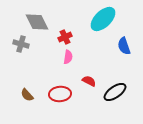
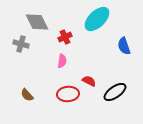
cyan ellipse: moved 6 px left
pink semicircle: moved 6 px left, 4 px down
red ellipse: moved 8 px right
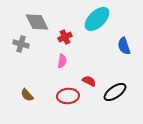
red ellipse: moved 2 px down
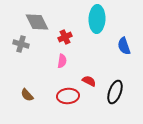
cyan ellipse: rotated 44 degrees counterclockwise
black ellipse: rotated 35 degrees counterclockwise
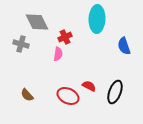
pink semicircle: moved 4 px left, 7 px up
red semicircle: moved 5 px down
red ellipse: rotated 30 degrees clockwise
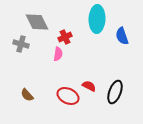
blue semicircle: moved 2 px left, 10 px up
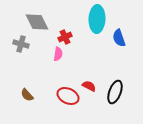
blue semicircle: moved 3 px left, 2 px down
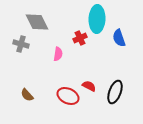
red cross: moved 15 px right, 1 px down
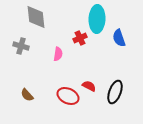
gray diamond: moved 1 px left, 5 px up; rotated 20 degrees clockwise
gray cross: moved 2 px down
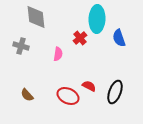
red cross: rotated 16 degrees counterclockwise
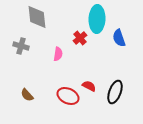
gray diamond: moved 1 px right
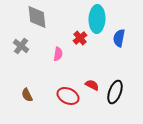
blue semicircle: rotated 30 degrees clockwise
gray cross: rotated 21 degrees clockwise
red semicircle: moved 3 px right, 1 px up
brown semicircle: rotated 16 degrees clockwise
